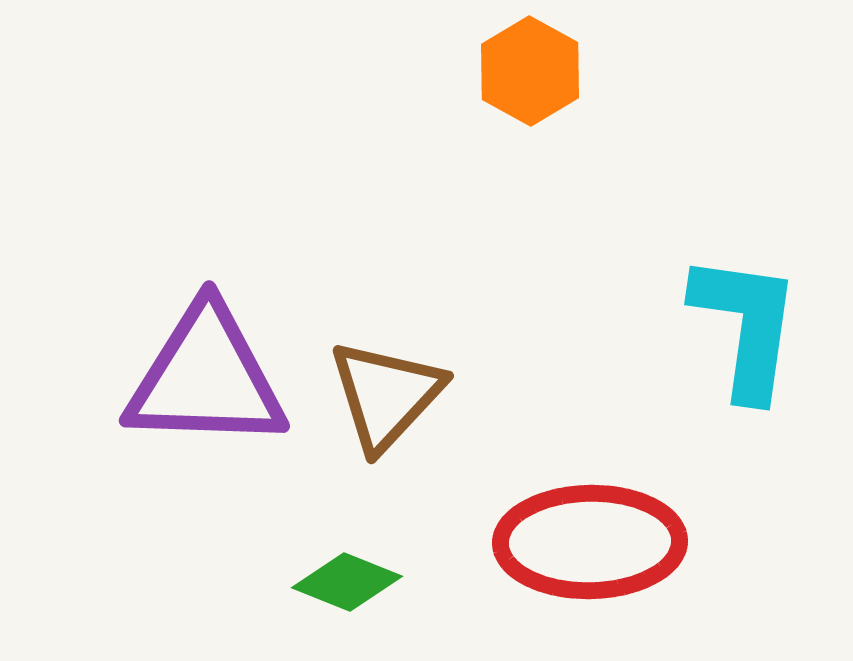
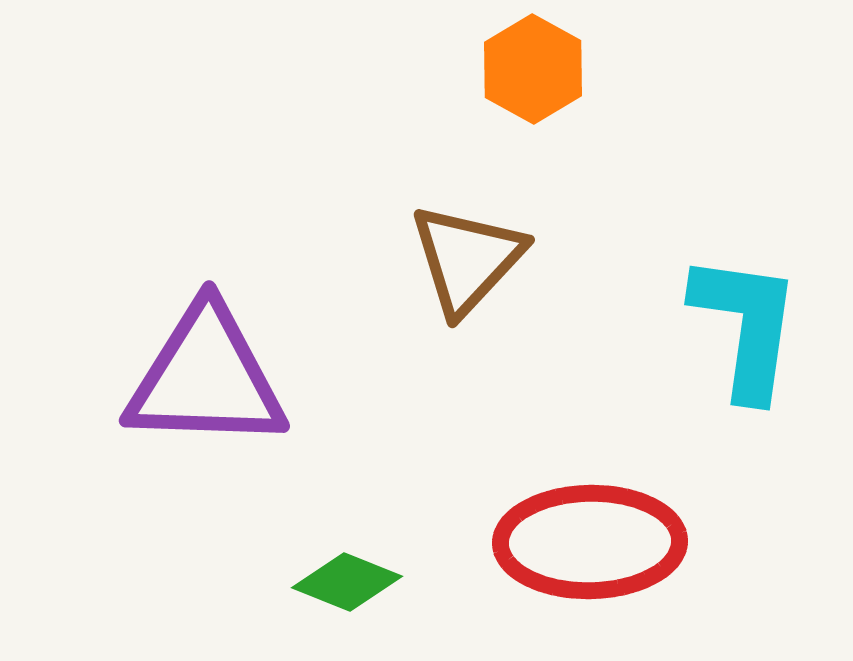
orange hexagon: moved 3 px right, 2 px up
brown triangle: moved 81 px right, 136 px up
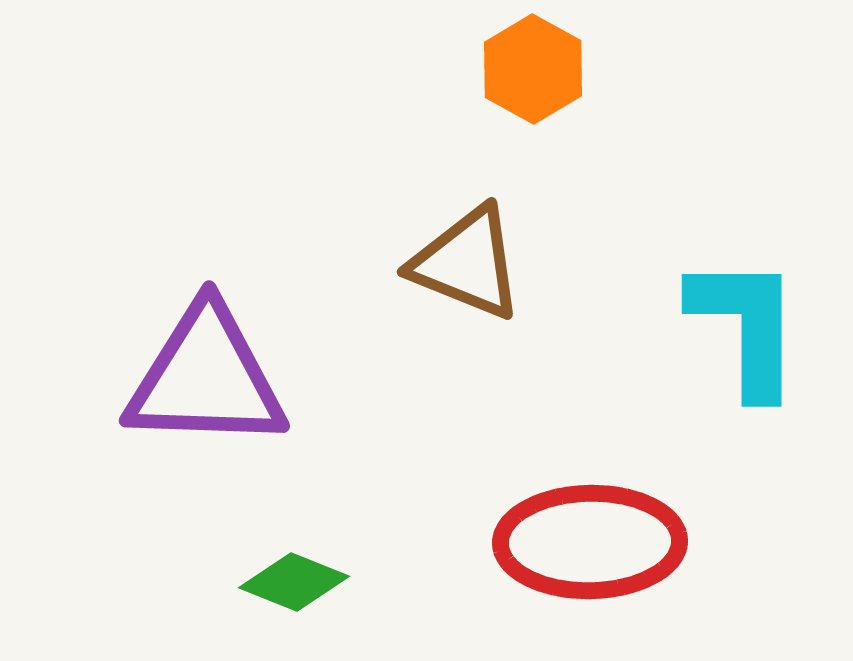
brown triangle: moved 4 px down; rotated 51 degrees counterclockwise
cyan L-shape: rotated 8 degrees counterclockwise
green diamond: moved 53 px left
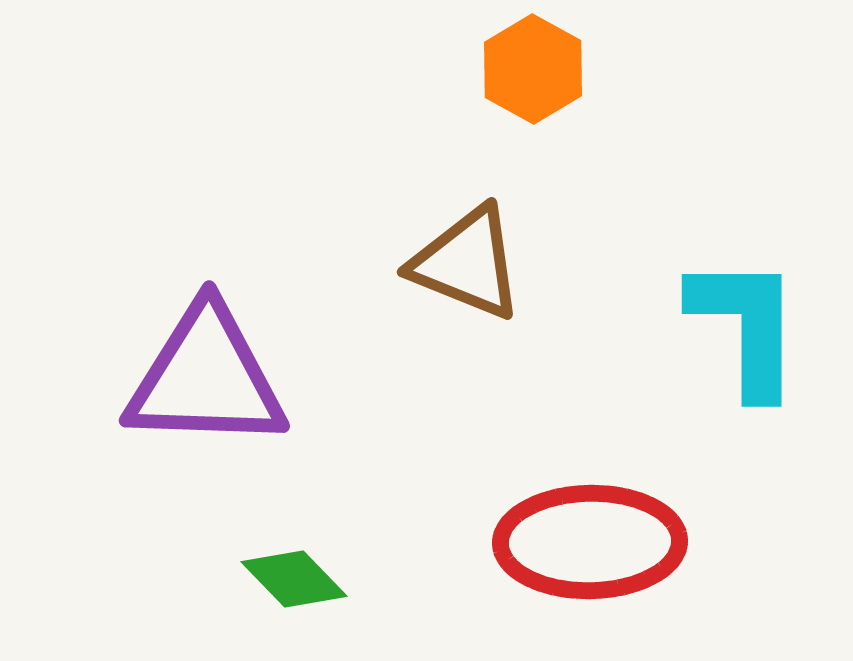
green diamond: moved 3 px up; rotated 24 degrees clockwise
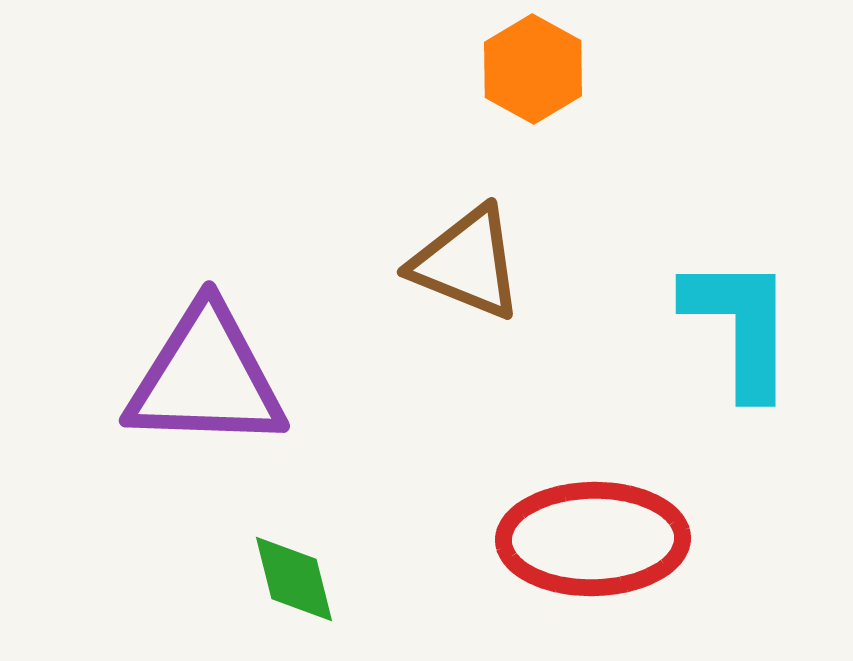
cyan L-shape: moved 6 px left
red ellipse: moved 3 px right, 3 px up
green diamond: rotated 30 degrees clockwise
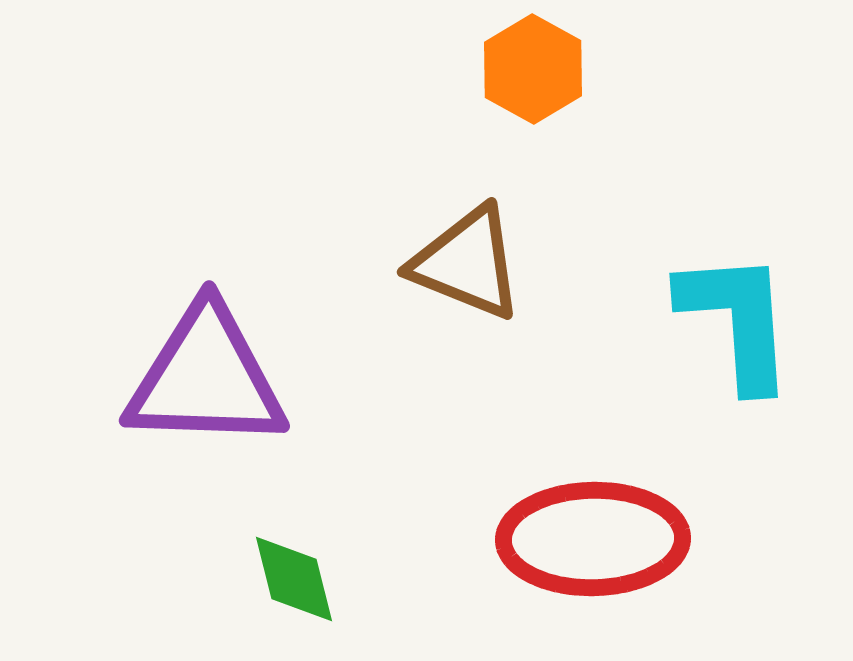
cyan L-shape: moved 3 px left, 6 px up; rotated 4 degrees counterclockwise
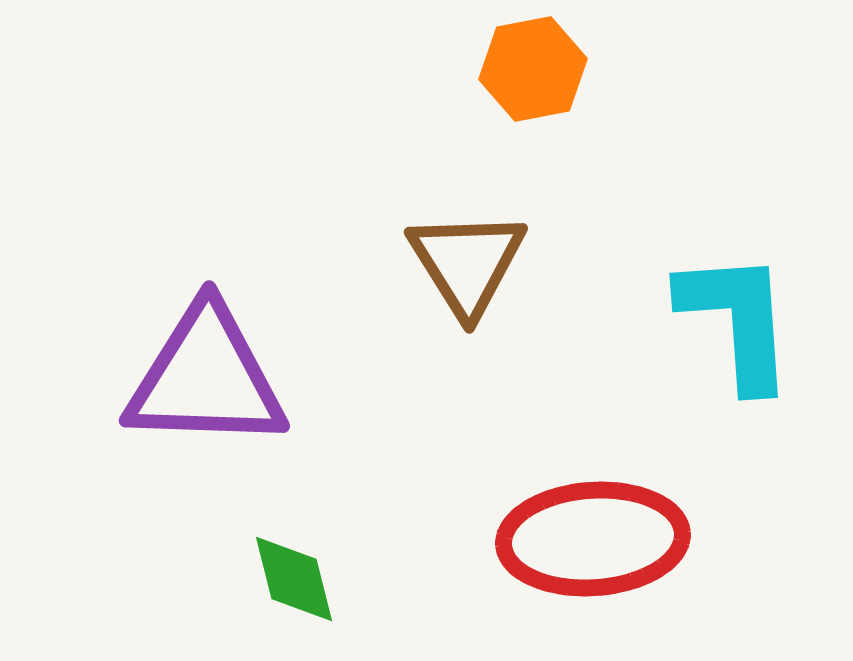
orange hexagon: rotated 20 degrees clockwise
brown triangle: rotated 36 degrees clockwise
red ellipse: rotated 3 degrees counterclockwise
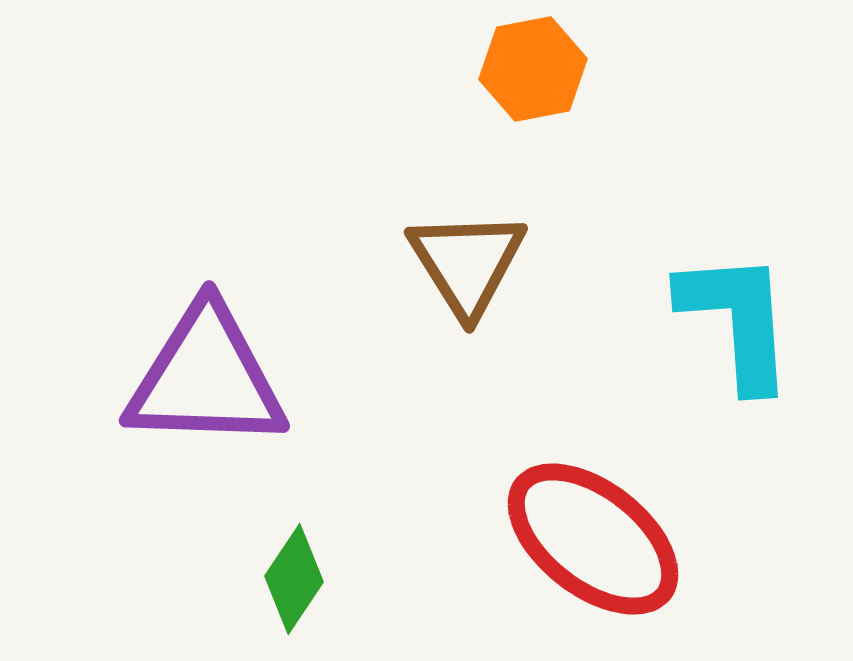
red ellipse: rotated 42 degrees clockwise
green diamond: rotated 48 degrees clockwise
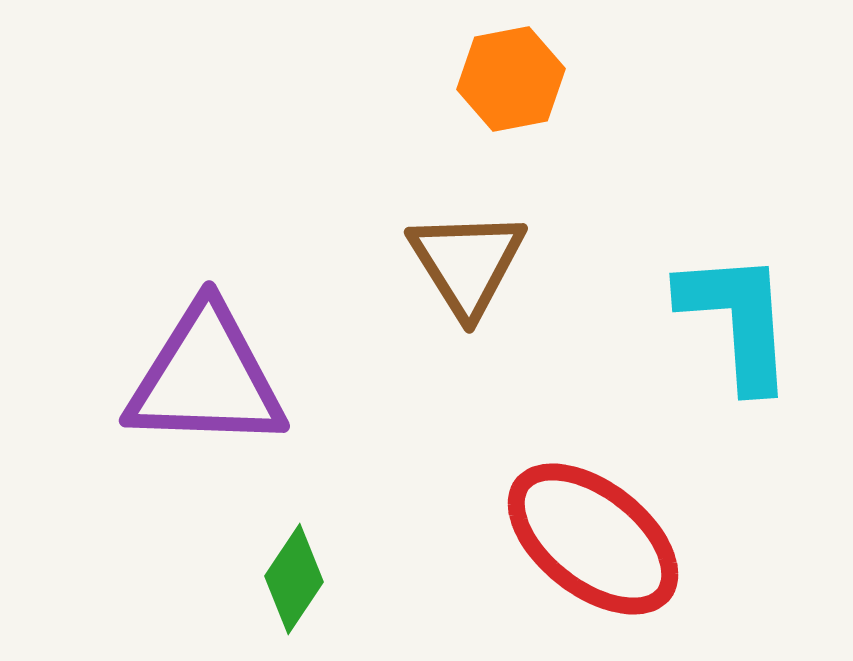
orange hexagon: moved 22 px left, 10 px down
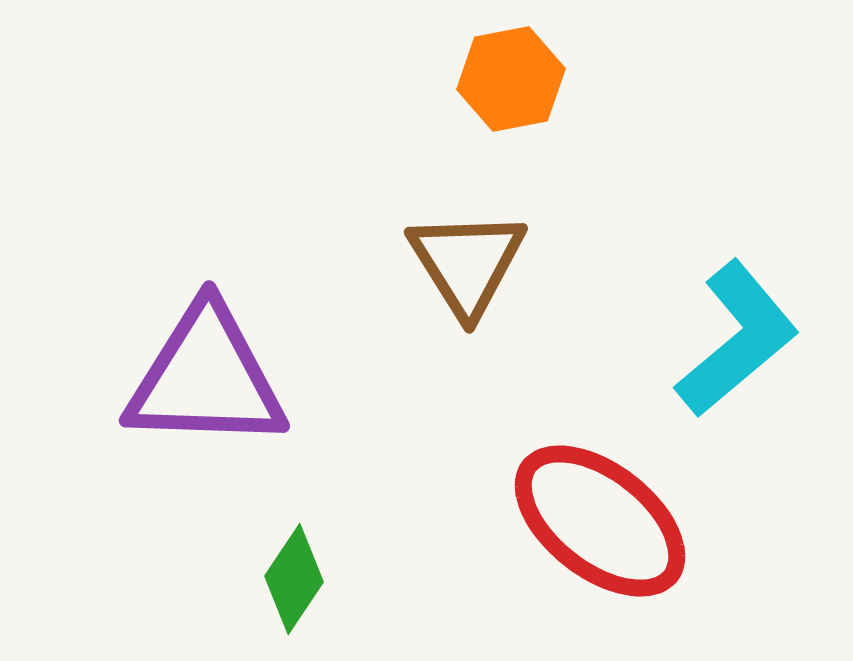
cyan L-shape: moved 19 px down; rotated 54 degrees clockwise
red ellipse: moved 7 px right, 18 px up
